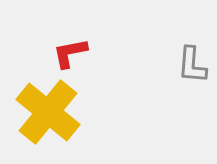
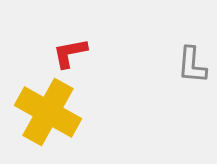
yellow cross: rotated 10 degrees counterclockwise
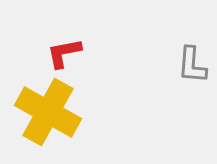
red L-shape: moved 6 px left
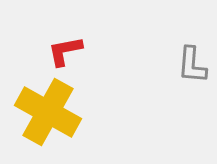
red L-shape: moved 1 px right, 2 px up
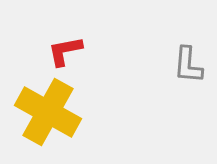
gray L-shape: moved 4 px left
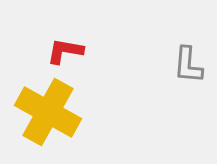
red L-shape: rotated 21 degrees clockwise
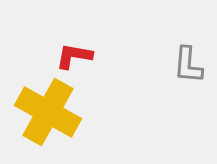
red L-shape: moved 9 px right, 5 px down
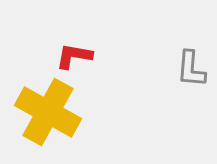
gray L-shape: moved 3 px right, 4 px down
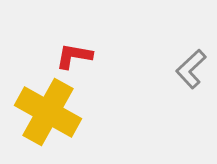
gray L-shape: rotated 42 degrees clockwise
